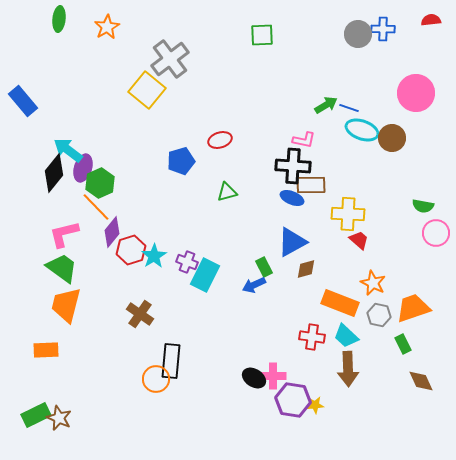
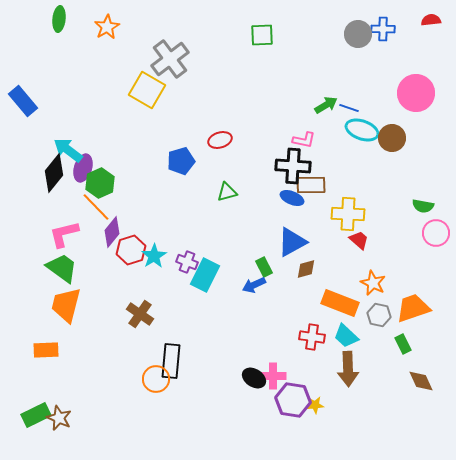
yellow square at (147, 90): rotated 9 degrees counterclockwise
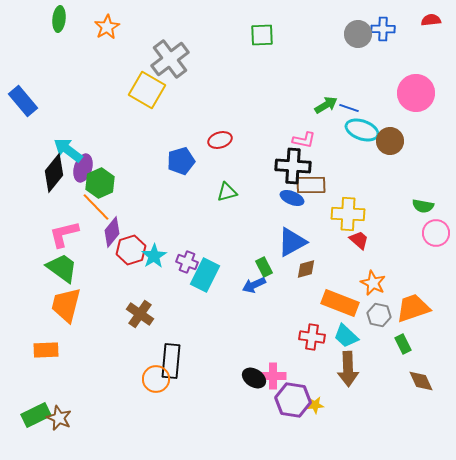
brown circle at (392, 138): moved 2 px left, 3 px down
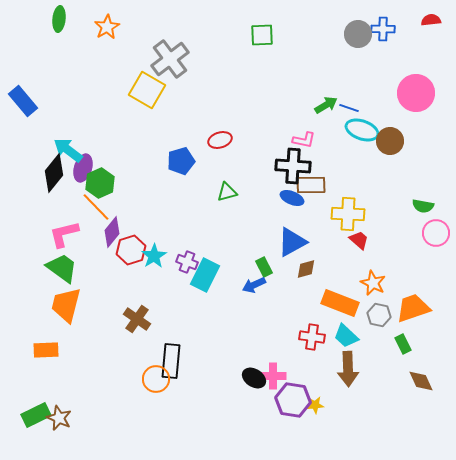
brown cross at (140, 314): moved 3 px left, 5 px down
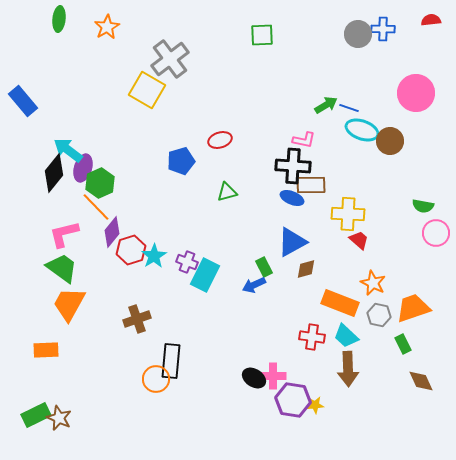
orange trapezoid at (66, 305): moved 3 px right, 1 px up; rotated 15 degrees clockwise
brown cross at (137, 319): rotated 36 degrees clockwise
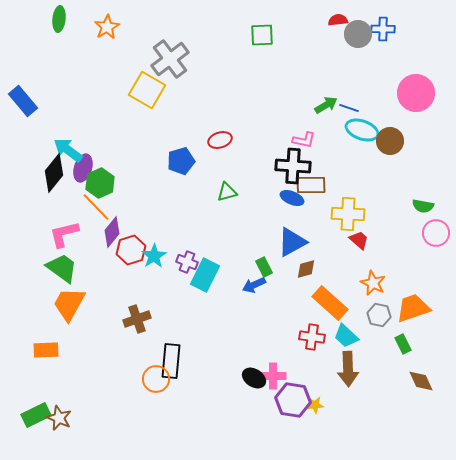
red semicircle at (431, 20): moved 93 px left
orange rectangle at (340, 303): moved 10 px left; rotated 21 degrees clockwise
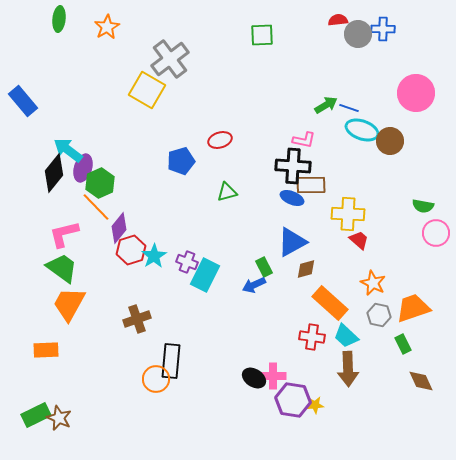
purple diamond at (112, 232): moved 7 px right, 4 px up
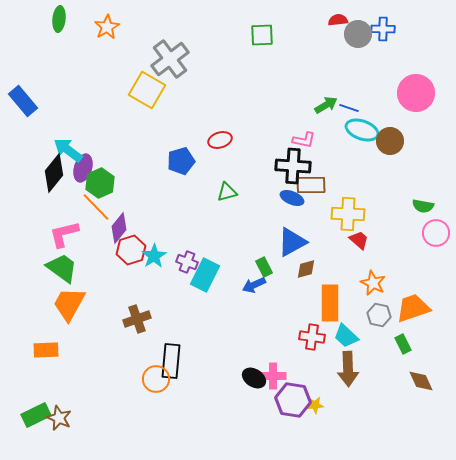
orange rectangle at (330, 303): rotated 48 degrees clockwise
